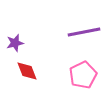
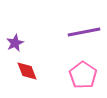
purple star: rotated 12 degrees counterclockwise
pink pentagon: rotated 12 degrees counterclockwise
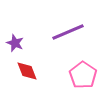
purple line: moved 16 px left; rotated 12 degrees counterclockwise
purple star: rotated 24 degrees counterclockwise
